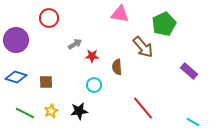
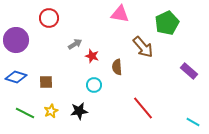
green pentagon: moved 3 px right, 1 px up
red star: rotated 16 degrees clockwise
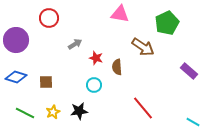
brown arrow: rotated 15 degrees counterclockwise
red star: moved 4 px right, 2 px down
yellow star: moved 2 px right, 1 px down
